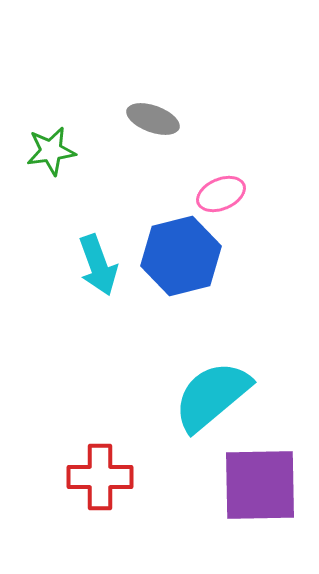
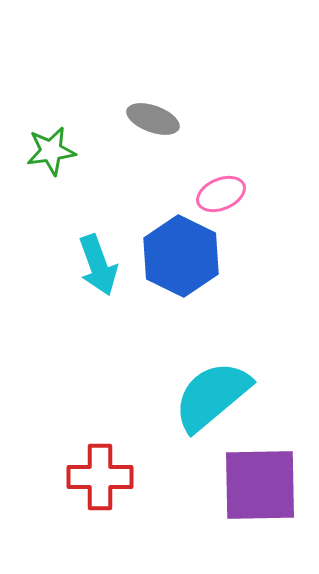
blue hexagon: rotated 20 degrees counterclockwise
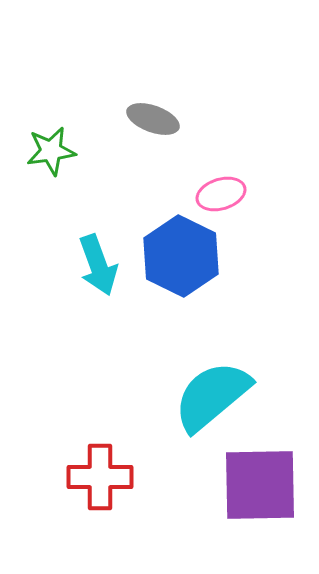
pink ellipse: rotated 6 degrees clockwise
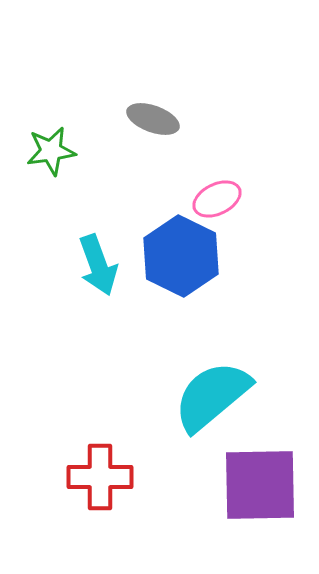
pink ellipse: moved 4 px left, 5 px down; rotated 9 degrees counterclockwise
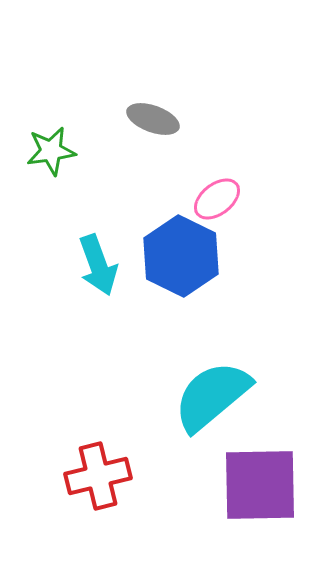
pink ellipse: rotated 12 degrees counterclockwise
red cross: moved 2 px left, 1 px up; rotated 14 degrees counterclockwise
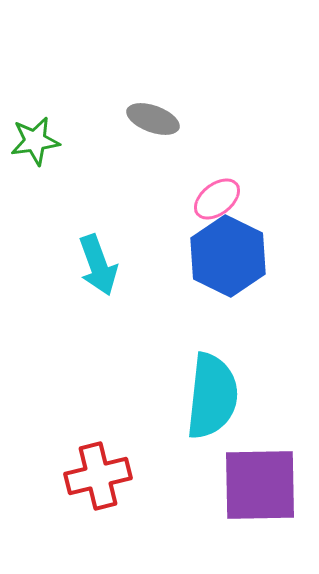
green star: moved 16 px left, 10 px up
blue hexagon: moved 47 px right
cyan semicircle: rotated 136 degrees clockwise
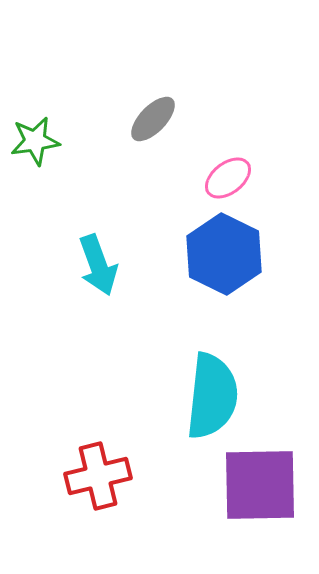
gray ellipse: rotated 66 degrees counterclockwise
pink ellipse: moved 11 px right, 21 px up
blue hexagon: moved 4 px left, 2 px up
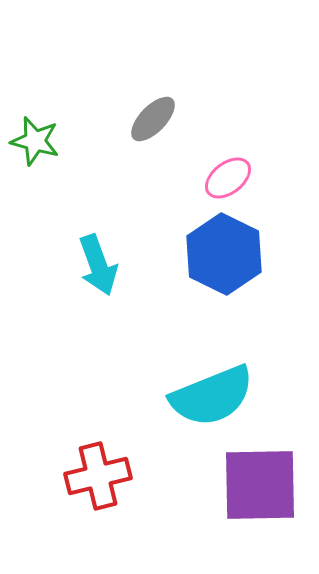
green star: rotated 24 degrees clockwise
cyan semicircle: rotated 62 degrees clockwise
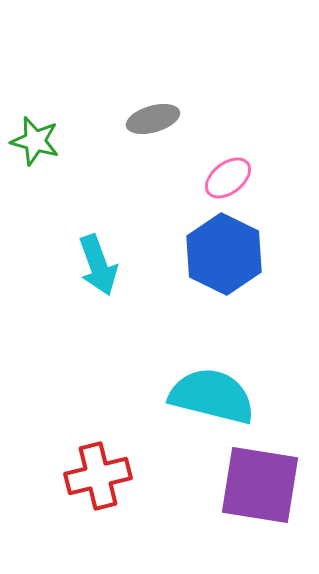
gray ellipse: rotated 30 degrees clockwise
cyan semicircle: rotated 144 degrees counterclockwise
purple square: rotated 10 degrees clockwise
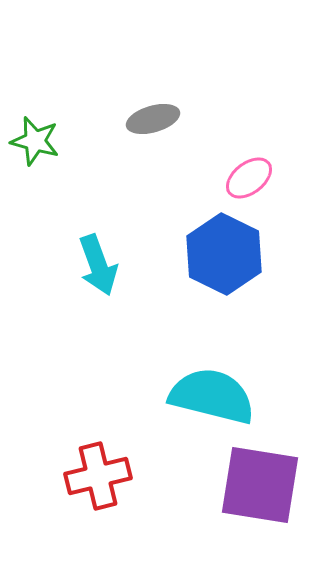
pink ellipse: moved 21 px right
